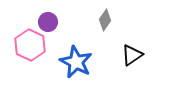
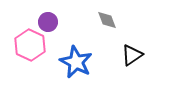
gray diamond: moved 2 px right; rotated 55 degrees counterclockwise
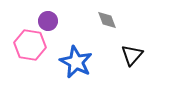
purple circle: moved 1 px up
pink hexagon: rotated 16 degrees counterclockwise
black triangle: rotated 15 degrees counterclockwise
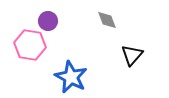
blue star: moved 5 px left, 15 px down
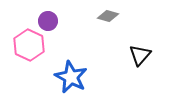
gray diamond: moved 1 px right, 4 px up; rotated 55 degrees counterclockwise
pink hexagon: moved 1 px left; rotated 16 degrees clockwise
black triangle: moved 8 px right
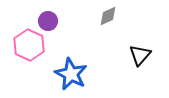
gray diamond: rotated 40 degrees counterclockwise
blue star: moved 3 px up
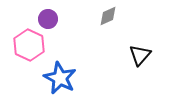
purple circle: moved 2 px up
blue star: moved 11 px left, 4 px down
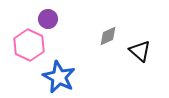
gray diamond: moved 20 px down
black triangle: moved 4 px up; rotated 30 degrees counterclockwise
blue star: moved 1 px left, 1 px up
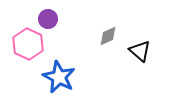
pink hexagon: moved 1 px left, 1 px up
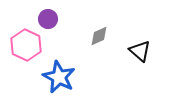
gray diamond: moved 9 px left
pink hexagon: moved 2 px left, 1 px down
